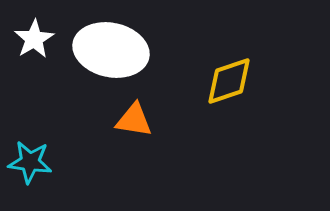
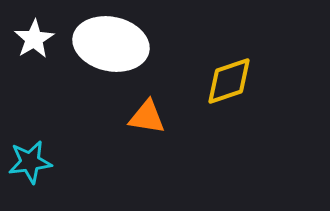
white ellipse: moved 6 px up
orange triangle: moved 13 px right, 3 px up
cyan star: rotated 15 degrees counterclockwise
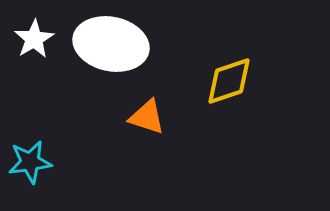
orange triangle: rotated 9 degrees clockwise
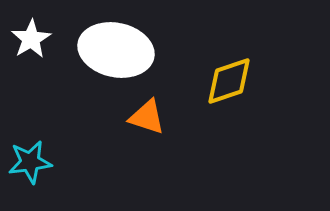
white star: moved 3 px left
white ellipse: moved 5 px right, 6 px down
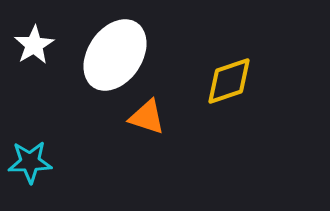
white star: moved 3 px right, 6 px down
white ellipse: moved 1 px left, 5 px down; rotated 68 degrees counterclockwise
cyan star: rotated 6 degrees clockwise
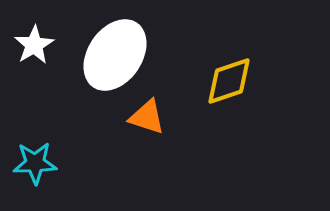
cyan star: moved 5 px right, 1 px down
